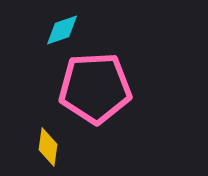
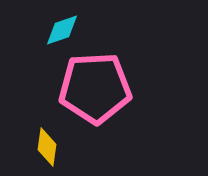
yellow diamond: moved 1 px left
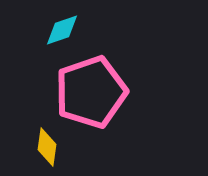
pink pentagon: moved 4 px left, 4 px down; rotated 16 degrees counterclockwise
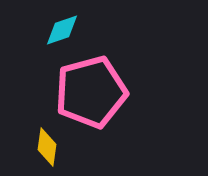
pink pentagon: rotated 4 degrees clockwise
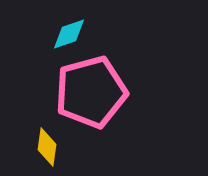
cyan diamond: moved 7 px right, 4 px down
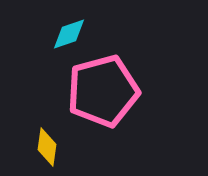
pink pentagon: moved 12 px right, 1 px up
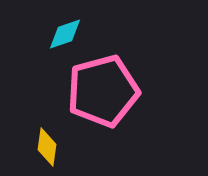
cyan diamond: moved 4 px left
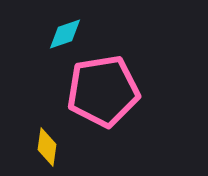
pink pentagon: rotated 6 degrees clockwise
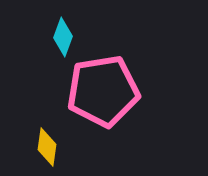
cyan diamond: moved 2 px left, 3 px down; rotated 51 degrees counterclockwise
